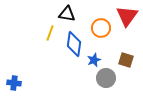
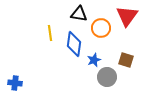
black triangle: moved 12 px right
yellow line: rotated 28 degrees counterclockwise
gray circle: moved 1 px right, 1 px up
blue cross: moved 1 px right
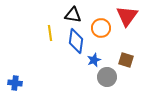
black triangle: moved 6 px left, 1 px down
blue diamond: moved 2 px right, 3 px up
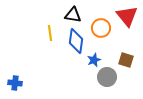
red triangle: rotated 15 degrees counterclockwise
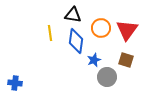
red triangle: moved 14 px down; rotated 15 degrees clockwise
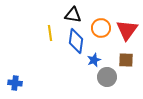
brown square: rotated 14 degrees counterclockwise
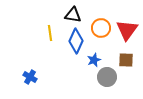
blue diamond: rotated 15 degrees clockwise
blue cross: moved 15 px right, 6 px up; rotated 24 degrees clockwise
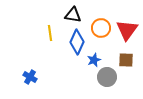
blue diamond: moved 1 px right, 1 px down
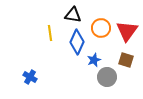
red triangle: moved 1 px down
brown square: rotated 14 degrees clockwise
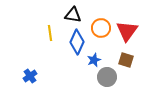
blue cross: moved 1 px up; rotated 24 degrees clockwise
